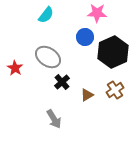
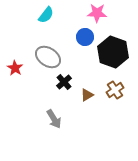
black hexagon: rotated 16 degrees counterclockwise
black cross: moved 2 px right
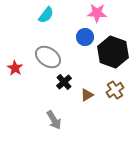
gray arrow: moved 1 px down
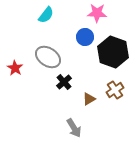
brown triangle: moved 2 px right, 4 px down
gray arrow: moved 20 px right, 8 px down
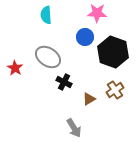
cyan semicircle: rotated 138 degrees clockwise
black cross: rotated 21 degrees counterclockwise
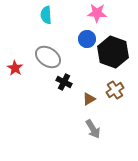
blue circle: moved 2 px right, 2 px down
gray arrow: moved 19 px right, 1 px down
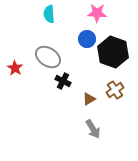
cyan semicircle: moved 3 px right, 1 px up
black cross: moved 1 px left, 1 px up
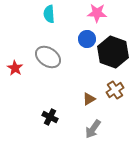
black cross: moved 13 px left, 36 px down
gray arrow: rotated 66 degrees clockwise
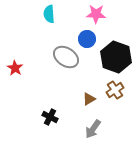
pink star: moved 1 px left, 1 px down
black hexagon: moved 3 px right, 5 px down
gray ellipse: moved 18 px right
